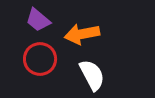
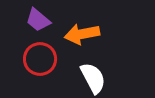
white semicircle: moved 1 px right, 3 px down
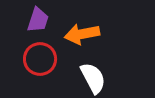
purple trapezoid: rotated 112 degrees counterclockwise
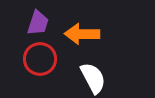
purple trapezoid: moved 3 px down
orange arrow: rotated 12 degrees clockwise
